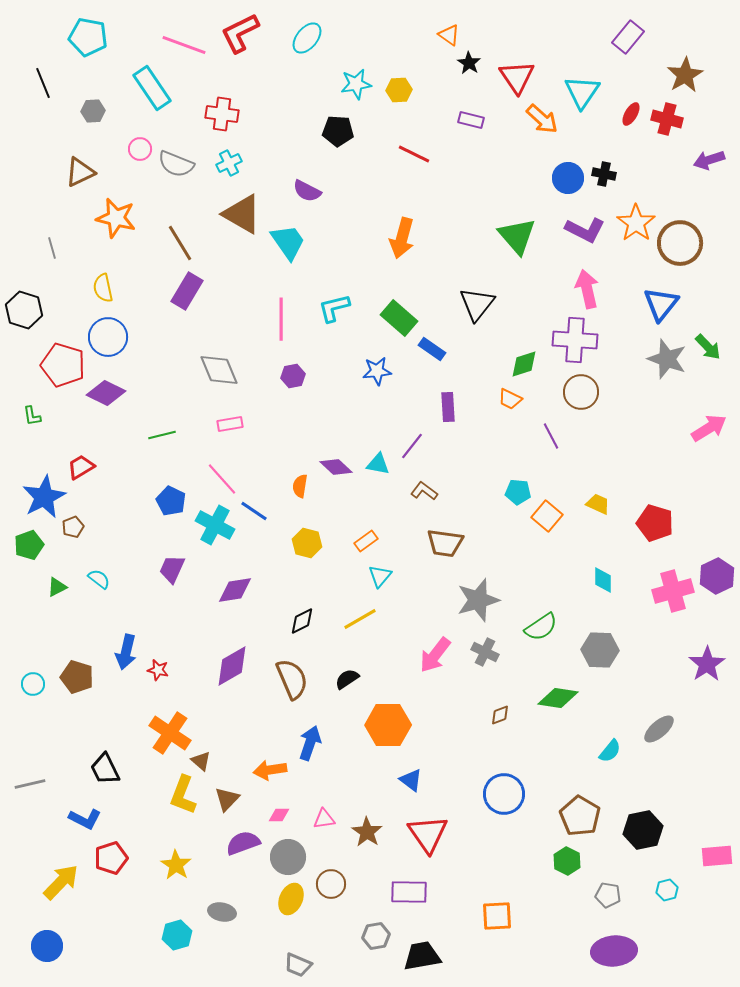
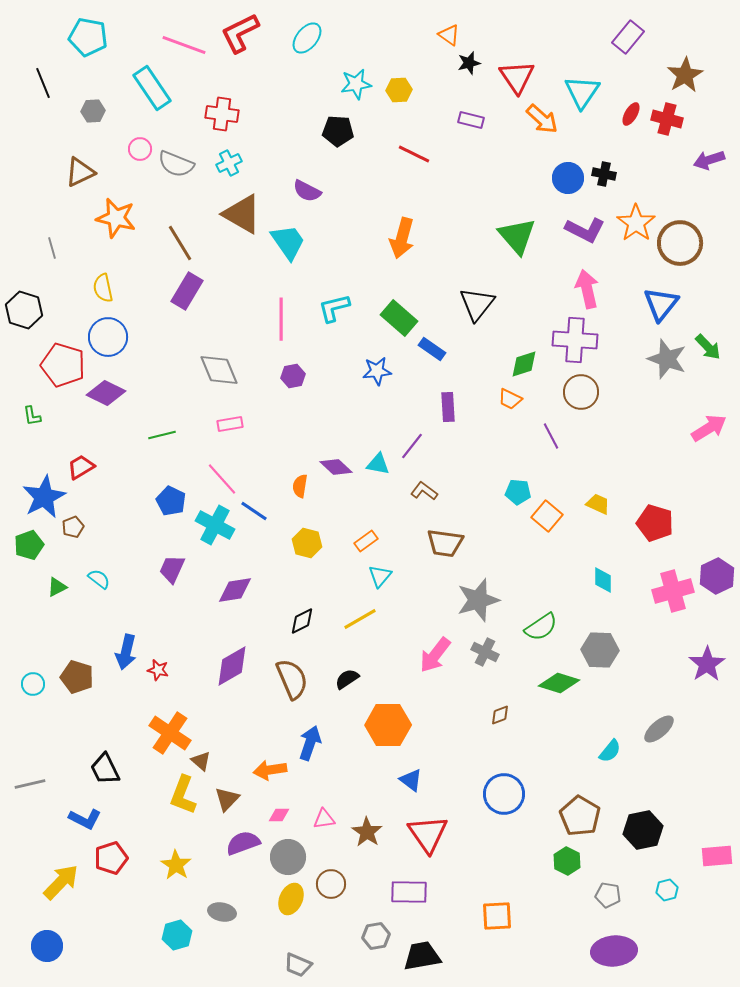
black star at (469, 63): rotated 25 degrees clockwise
green diamond at (558, 698): moved 1 px right, 15 px up; rotated 9 degrees clockwise
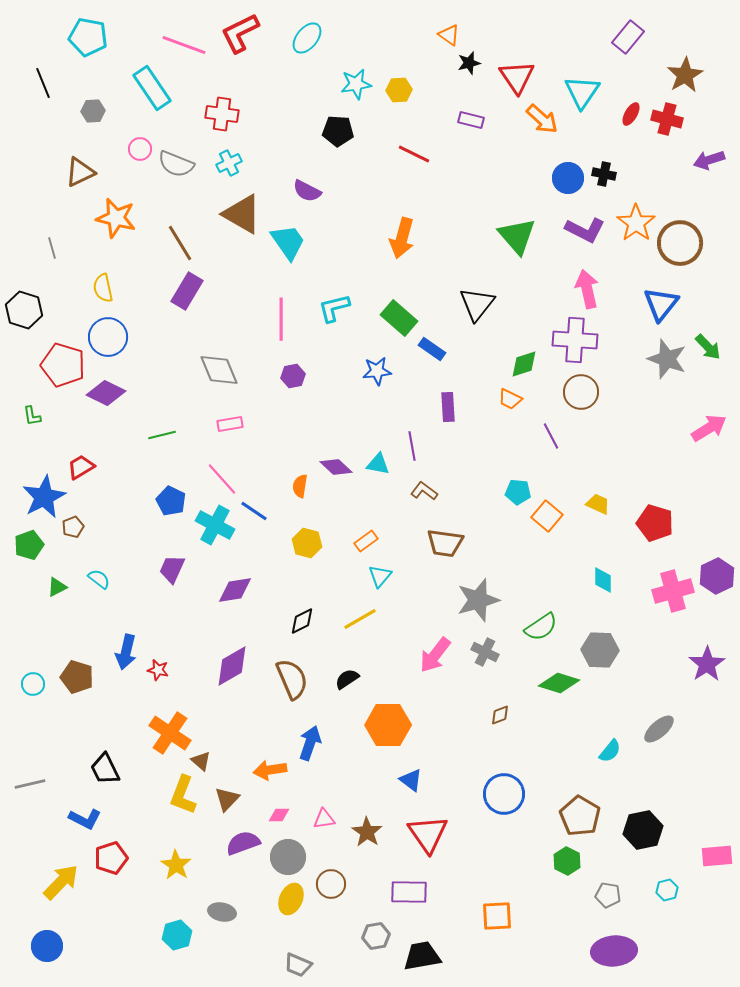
purple line at (412, 446): rotated 48 degrees counterclockwise
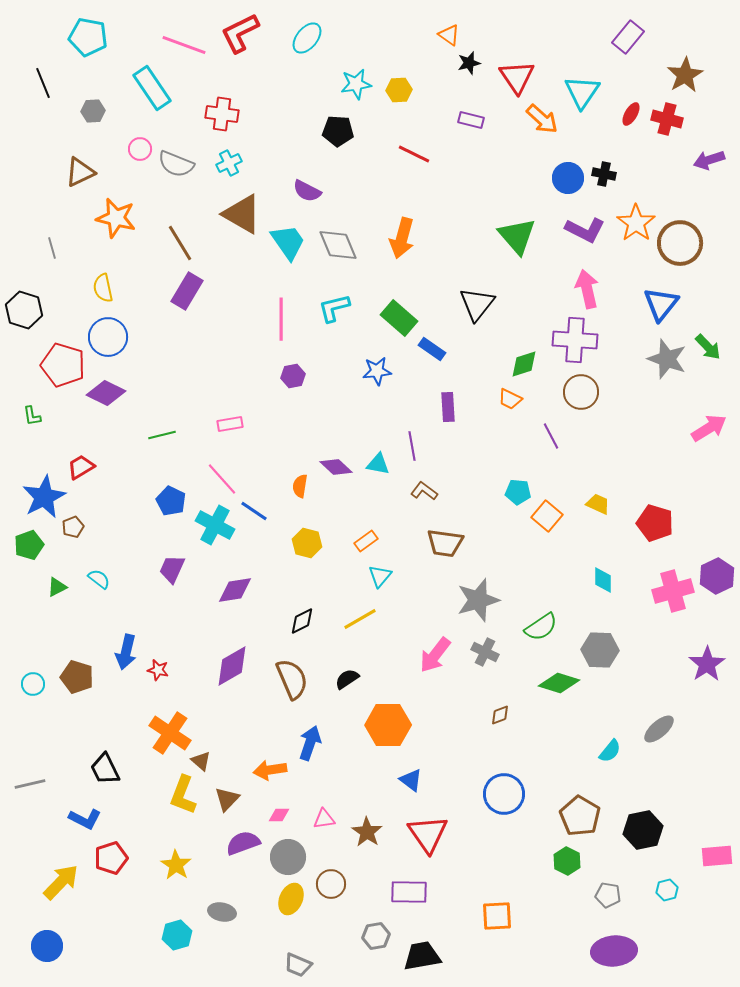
gray diamond at (219, 370): moved 119 px right, 125 px up
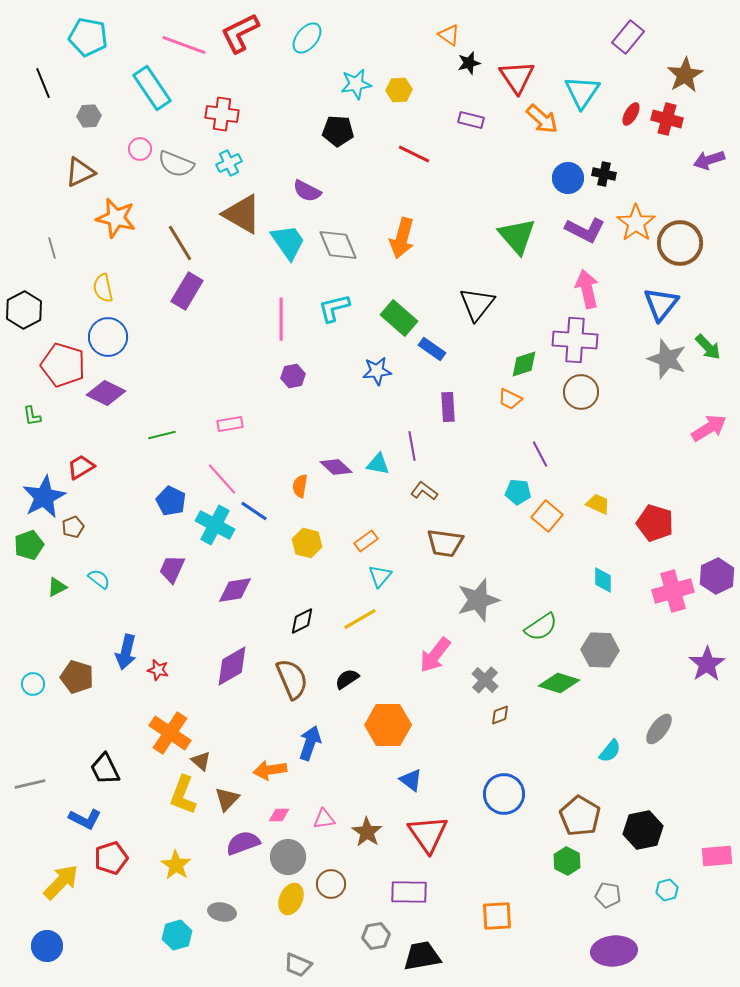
gray hexagon at (93, 111): moved 4 px left, 5 px down
black hexagon at (24, 310): rotated 15 degrees clockwise
purple line at (551, 436): moved 11 px left, 18 px down
gray cross at (485, 652): moved 28 px down; rotated 16 degrees clockwise
gray ellipse at (659, 729): rotated 12 degrees counterclockwise
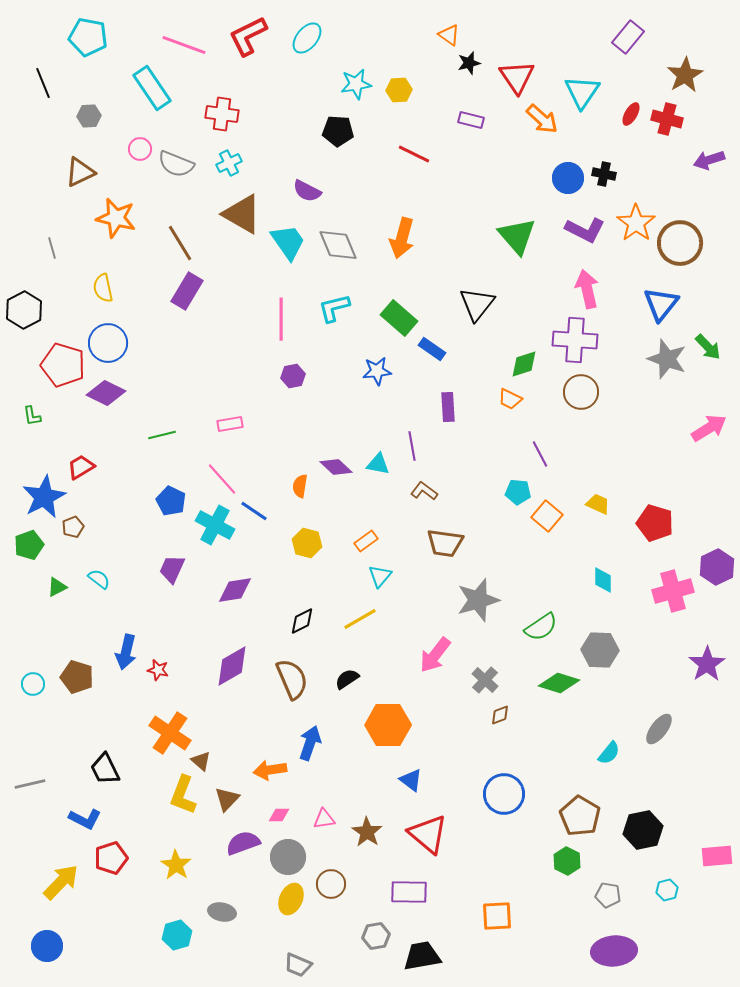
red L-shape at (240, 33): moved 8 px right, 3 px down
blue circle at (108, 337): moved 6 px down
purple hexagon at (717, 576): moved 9 px up
cyan semicircle at (610, 751): moved 1 px left, 2 px down
red triangle at (428, 834): rotated 15 degrees counterclockwise
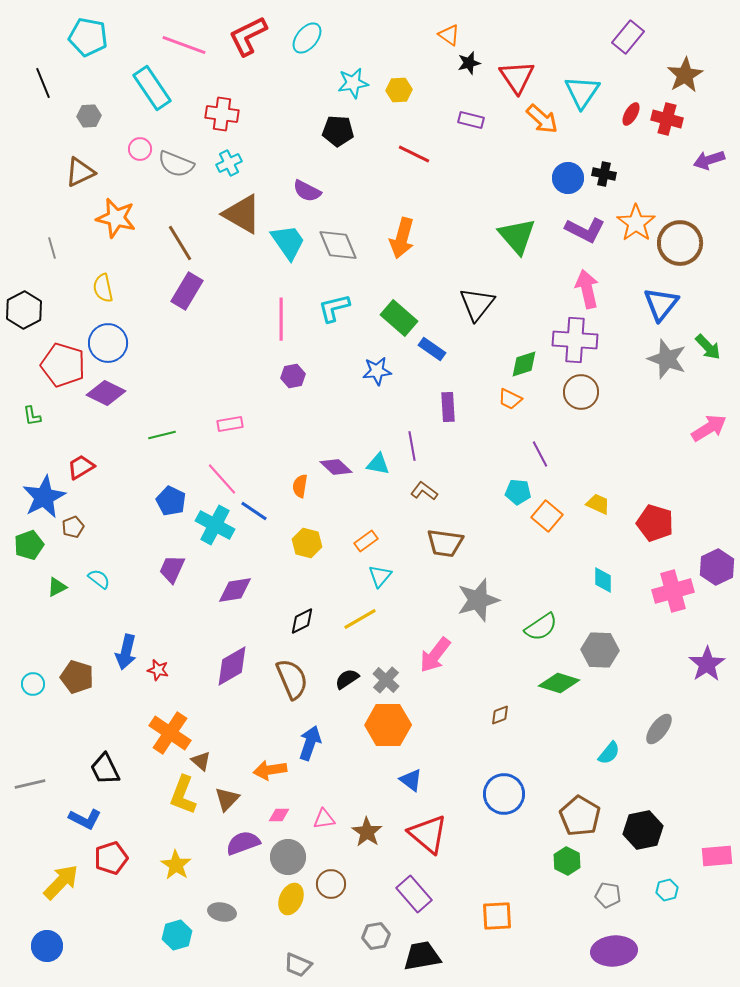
cyan star at (356, 84): moved 3 px left, 1 px up
gray cross at (485, 680): moved 99 px left
purple rectangle at (409, 892): moved 5 px right, 2 px down; rotated 48 degrees clockwise
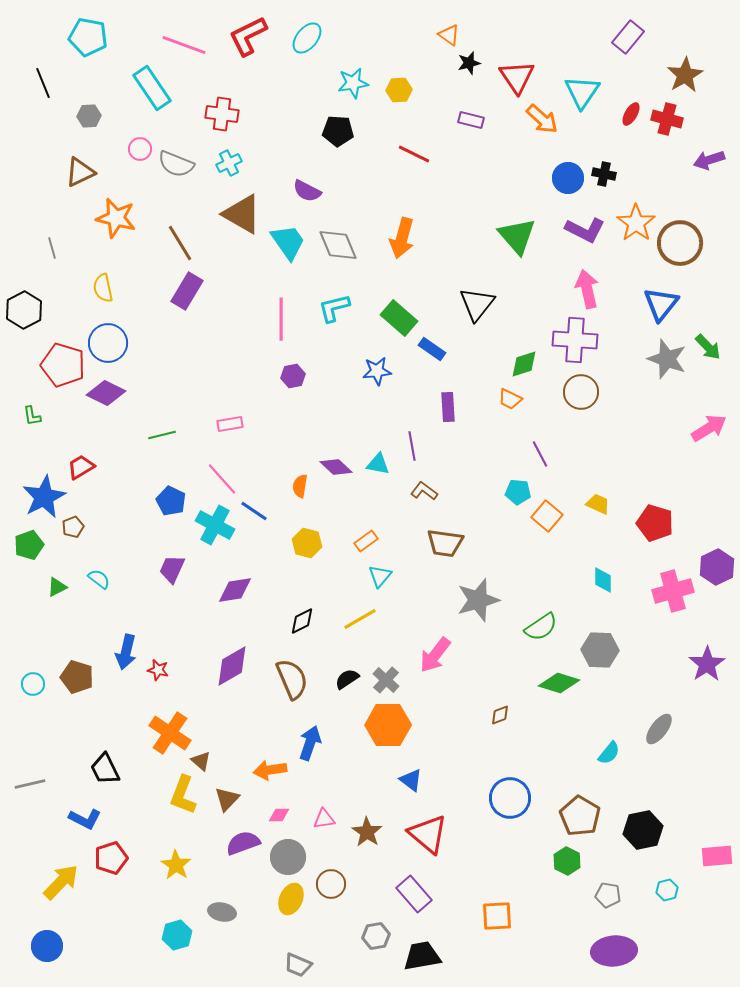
blue circle at (504, 794): moved 6 px right, 4 px down
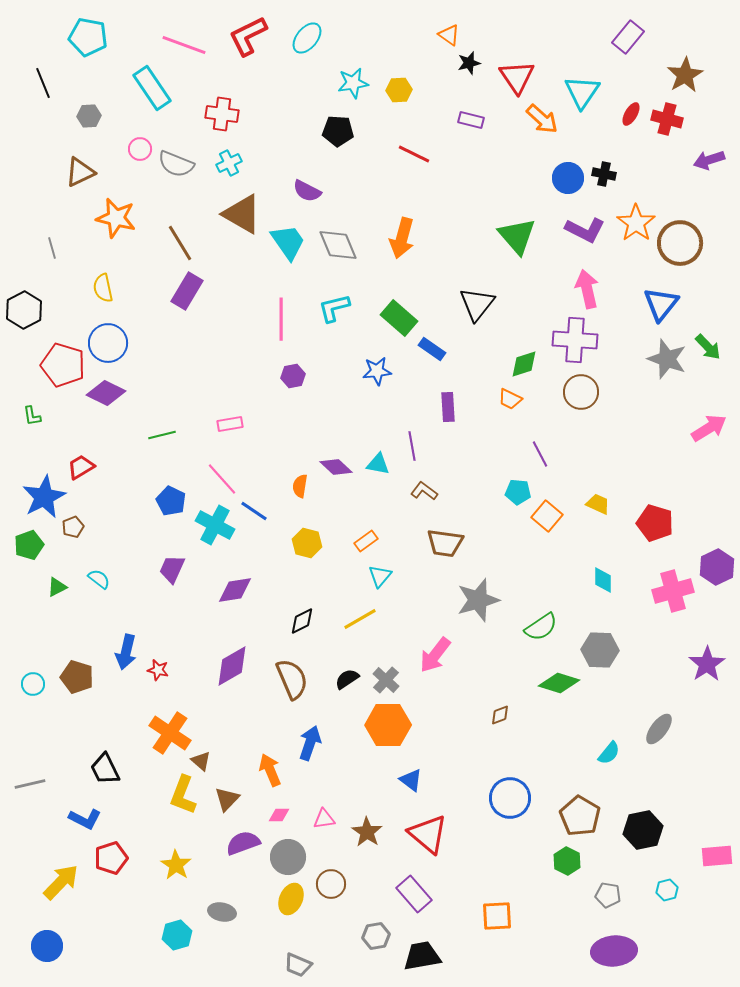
orange arrow at (270, 770): rotated 76 degrees clockwise
